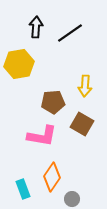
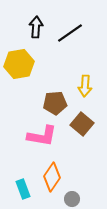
brown pentagon: moved 2 px right, 1 px down
brown square: rotated 10 degrees clockwise
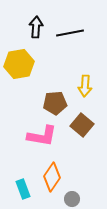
black line: rotated 24 degrees clockwise
brown square: moved 1 px down
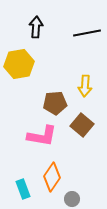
black line: moved 17 px right
